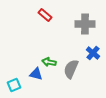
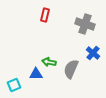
red rectangle: rotated 64 degrees clockwise
gray cross: rotated 18 degrees clockwise
blue triangle: rotated 16 degrees counterclockwise
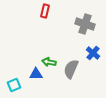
red rectangle: moved 4 px up
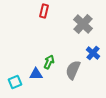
red rectangle: moved 1 px left
gray cross: moved 2 px left; rotated 24 degrees clockwise
green arrow: rotated 104 degrees clockwise
gray semicircle: moved 2 px right, 1 px down
cyan square: moved 1 px right, 3 px up
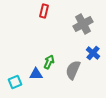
gray cross: rotated 18 degrees clockwise
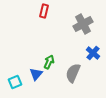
gray semicircle: moved 3 px down
blue triangle: rotated 48 degrees counterclockwise
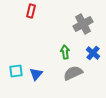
red rectangle: moved 13 px left
green arrow: moved 16 px right, 10 px up; rotated 32 degrees counterclockwise
gray semicircle: rotated 42 degrees clockwise
cyan square: moved 1 px right, 11 px up; rotated 16 degrees clockwise
